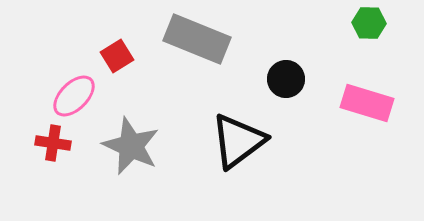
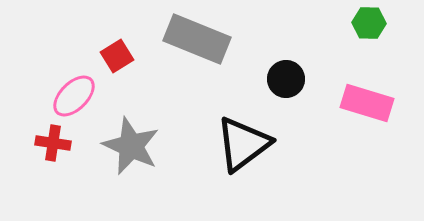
black triangle: moved 5 px right, 3 px down
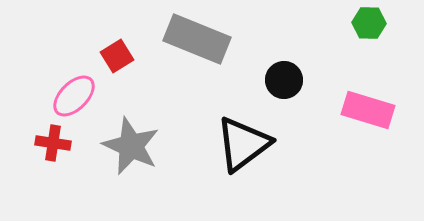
black circle: moved 2 px left, 1 px down
pink rectangle: moved 1 px right, 7 px down
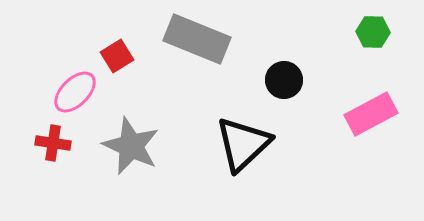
green hexagon: moved 4 px right, 9 px down
pink ellipse: moved 1 px right, 4 px up
pink rectangle: moved 3 px right, 4 px down; rotated 45 degrees counterclockwise
black triangle: rotated 6 degrees counterclockwise
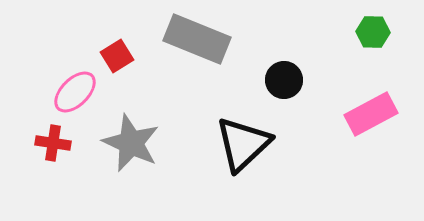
gray star: moved 3 px up
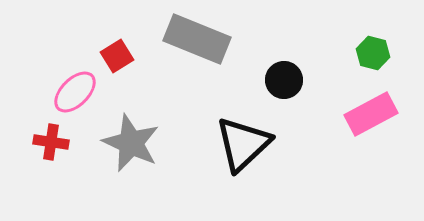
green hexagon: moved 21 px down; rotated 12 degrees clockwise
red cross: moved 2 px left, 1 px up
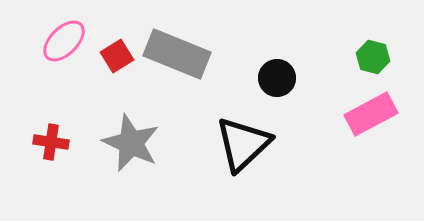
gray rectangle: moved 20 px left, 15 px down
green hexagon: moved 4 px down
black circle: moved 7 px left, 2 px up
pink ellipse: moved 11 px left, 51 px up
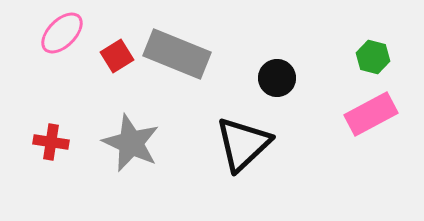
pink ellipse: moved 2 px left, 8 px up
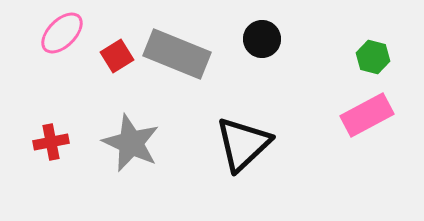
black circle: moved 15 px left, 39 px up
pink rectangle: moved 4 px left, 1 px down
red cross: rotated 20 degrees counterclockwise
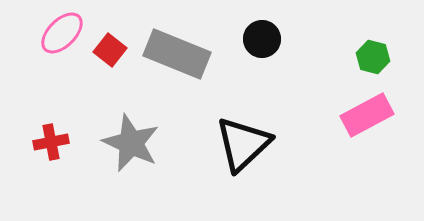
red square: moved 7 px left, 6 px up; rotated 20 degrees counterclockwise
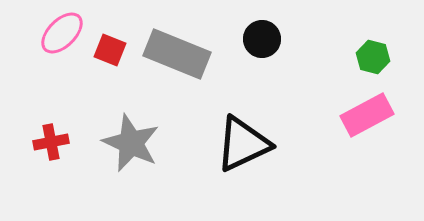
red square: rotated 16 degrees counterclockwise
black triangle: rotated 18 degrees clockwise
